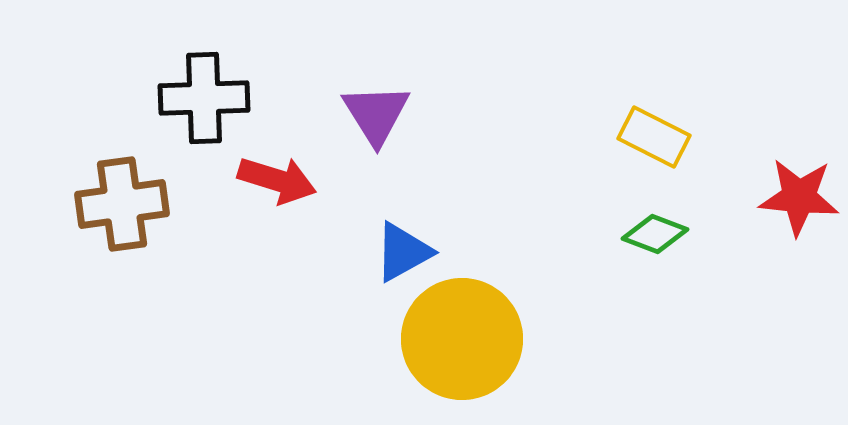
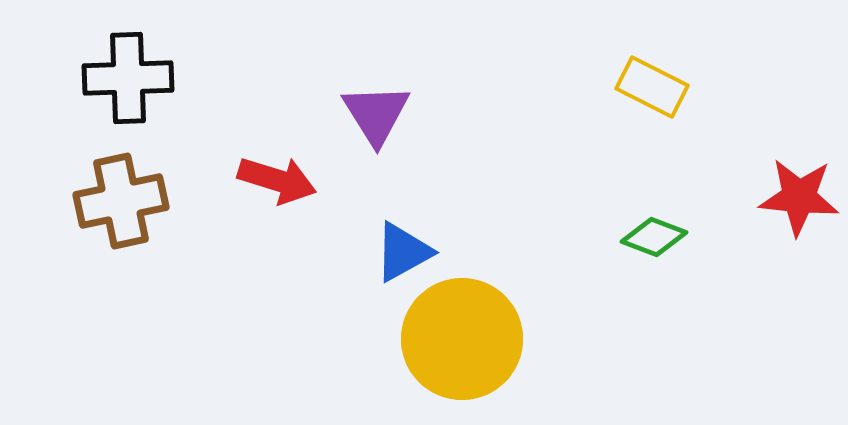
black cross: moved 76 px left, 20 px up
yellow rectangle: moved 2 px left, 50 px up
brown cross: moved 1 px left, 3 px up; rotated 4 degrees counterclockwise
green diamond: moved 1 px left, 3 px down
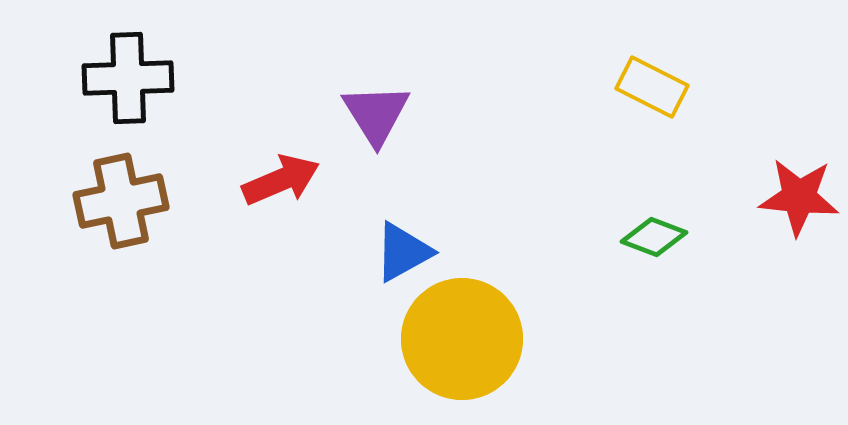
red arrow: moved 4 px right; rotated 40 degrees counterclockwise
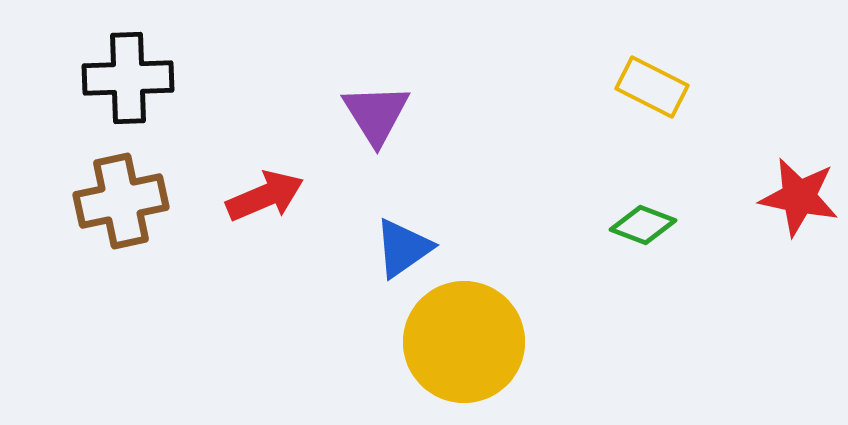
red arrow: moved 16 px left, 16 px down
red star: rotated 6 degrees clockwise
green diamond: moved 11 px left, 12 px up
blue triangle: moved 4 px up; rotated 6 degrees counterclockwise
yellow circle: moved 2 px right, 3 px down
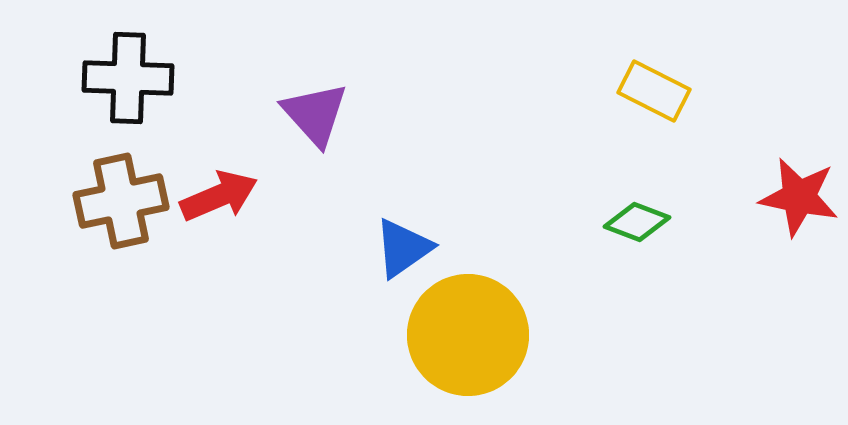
black cross: rotated 4 degrees clockwise
yellow rectangle: moved 2 px right, 4 px down
purple triangle: moved 61 px left; rotated 10 degrees counterclockwise
red arrow: moved 46 px left
green diamond: moved 6 px left, 3 px up
yellow circle: moved 4 px right, 7 px up
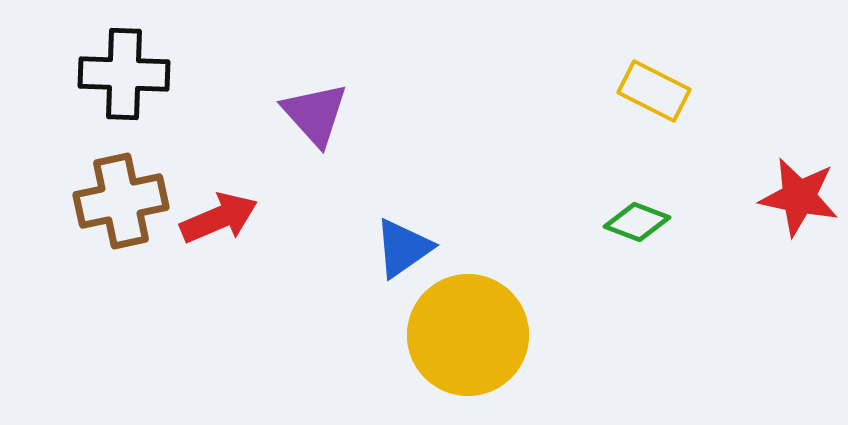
black cross: moved 4 px left, 4 px up
red arrow: moved 22 px down
